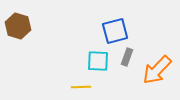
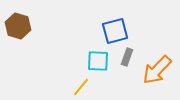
yellow line: rotated 48 degrees counterclockwise
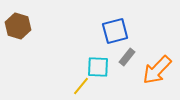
gray rectangle: rotated 18 degrees clockwise
cyan square: moved 6 px down
yellow line: moved 1 px up
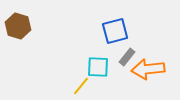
orange arrow: moved 9 px left, 1 px up; rotated 40 degrees clockwise
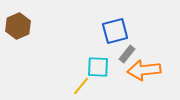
brown hexagon: rotated 20 degrees clockwise
gray rectangle: moved 3 px up
orange arrow: moved 4 px left, 1 px down
